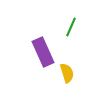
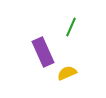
yellow semicircle: rotated 96 degrees counterclockwise
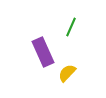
yellow semicircle: rotated 24 degrees counterclockwise
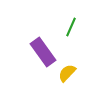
purple rectangle: rotated 12 degrees counterclockwise
